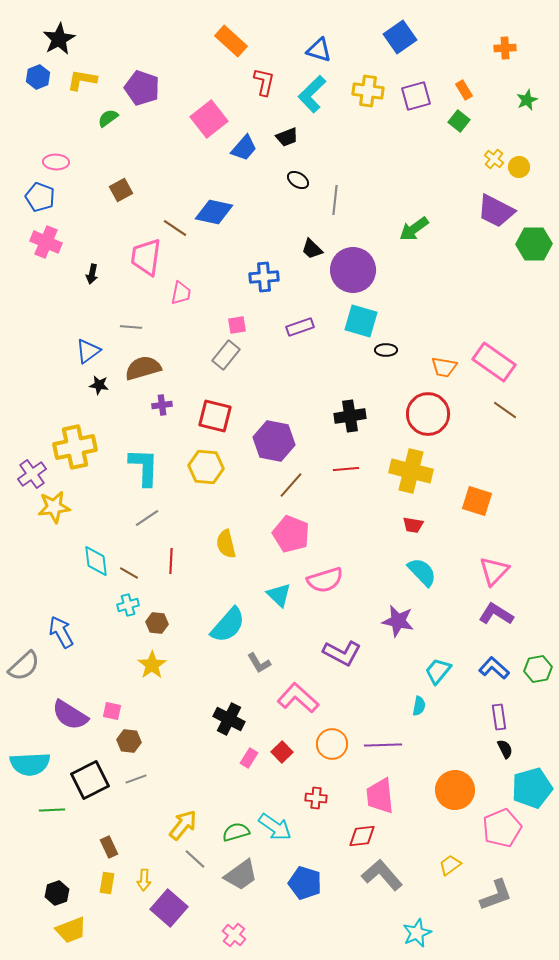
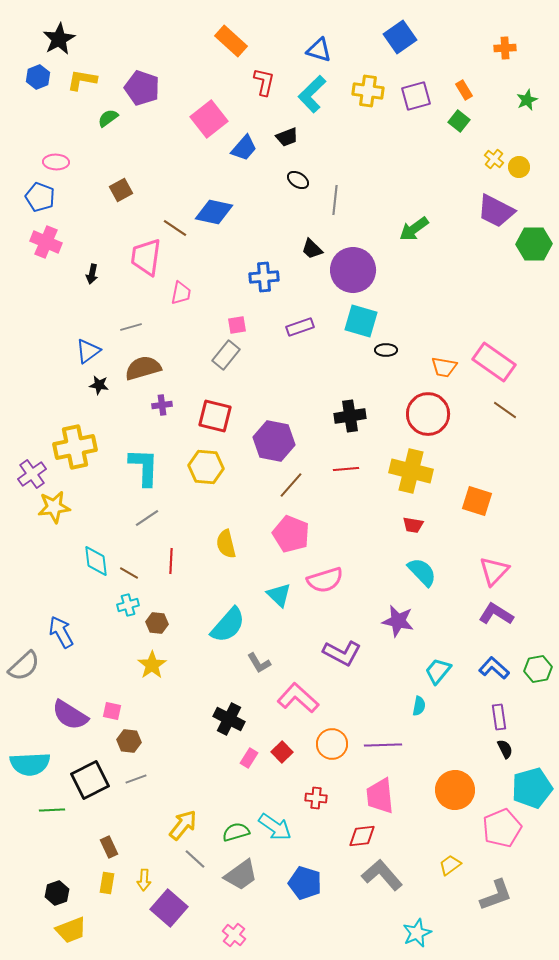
gray line at (131, 327): rotated 20 degrees counterclockwise
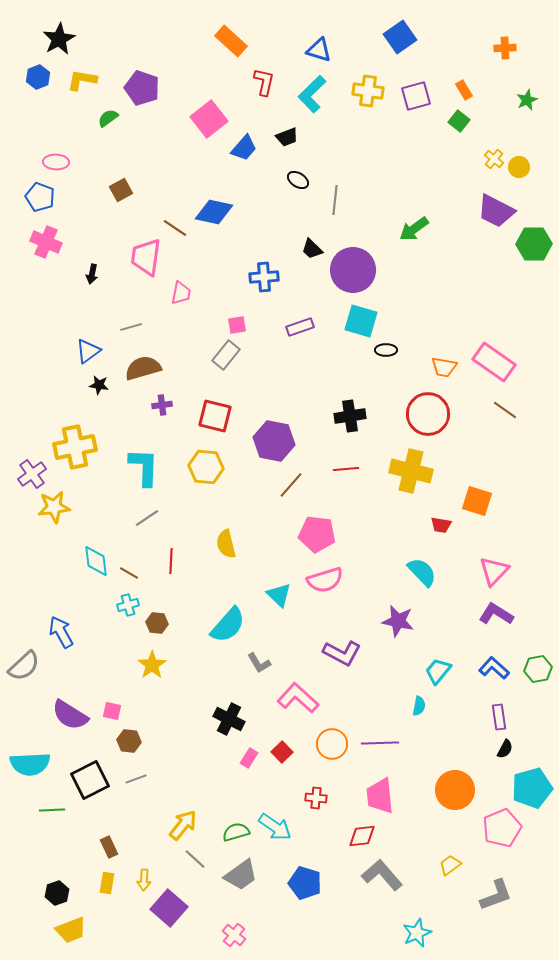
red trapezoid at (413, 525): moved 28 px right
pink pentagon at (291, 534): moved 26 px right; rotated 15 degrees counterclockwise
purple line at (383, 745): moved 3 px left, 2 px up
black semicircle at (505, 749): rotated 54 degrees clockwise
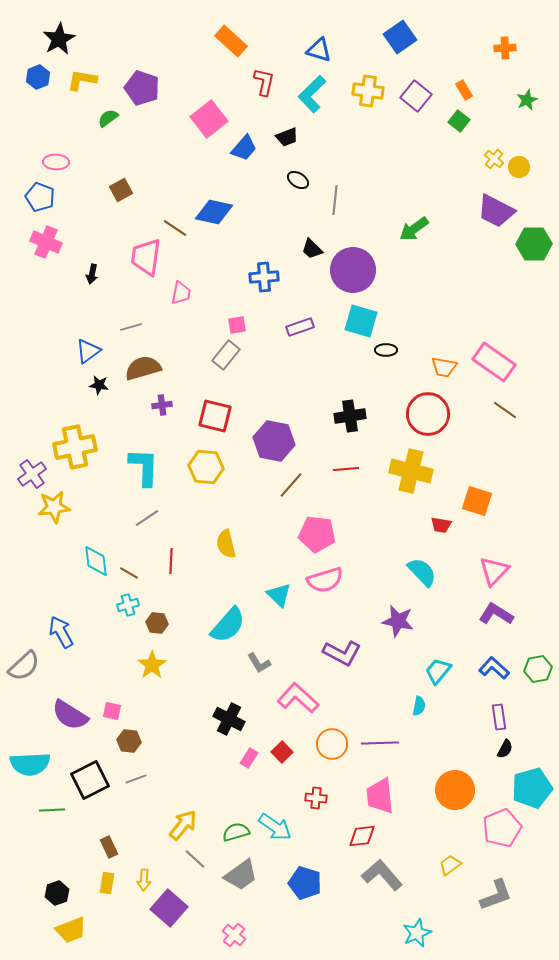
purple square at (416, 96): rotated 36 degrees counterclockwise
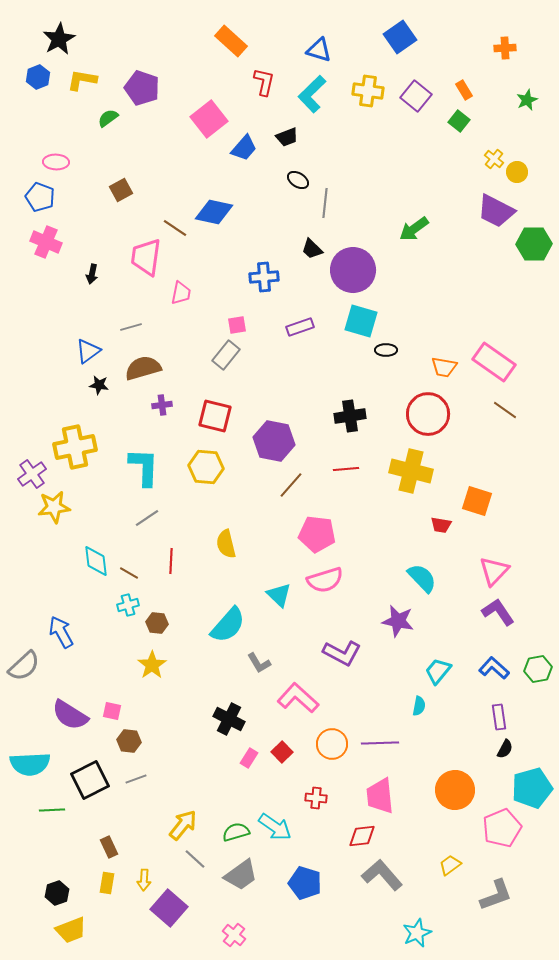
yellow circle at (519, 167): moved 2 px left, 5 px down
gray line at (335, 200): moved 10 px left, 3 px down
cyan semicircle at (422, 572): moved 6 px down
purple L-shape at (496, 614): moved 2 px right, 2 px up; rotated 24 degrees clockwise
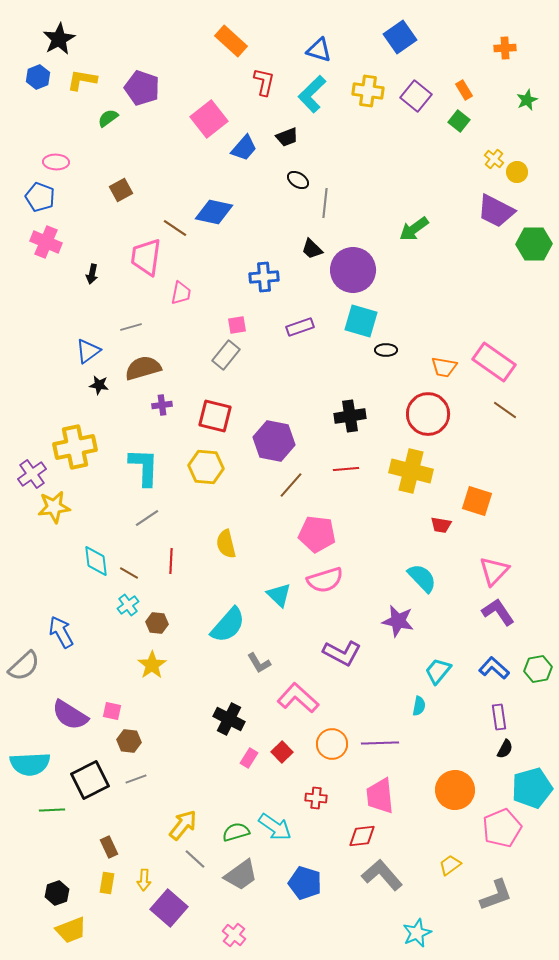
cyan cross at (128, 605): rotated 20 degrees counterclockwise
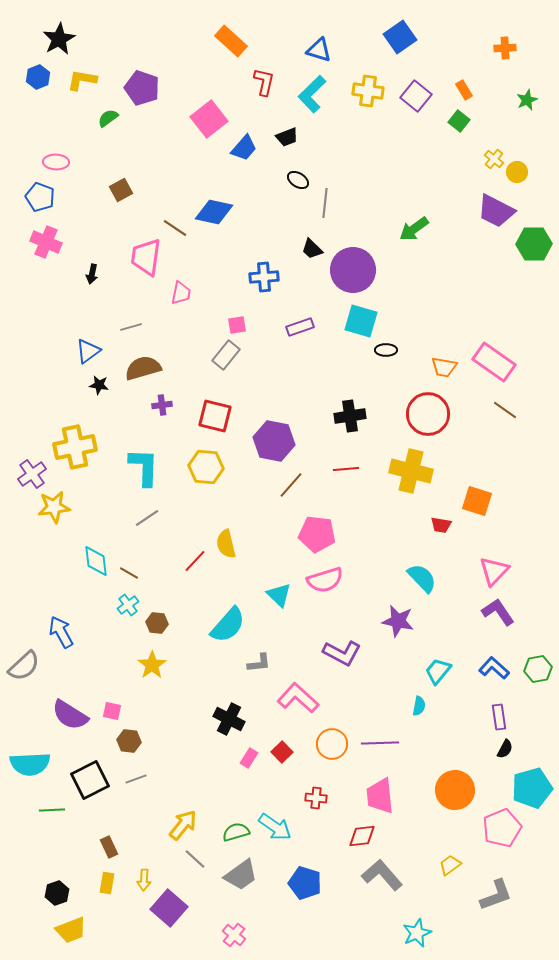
red line at (171, 561): moved 24 px right; rotated 40 degrees clockwise
gray L-shape at (259, 663): rotated 65 degrees counterclockwise
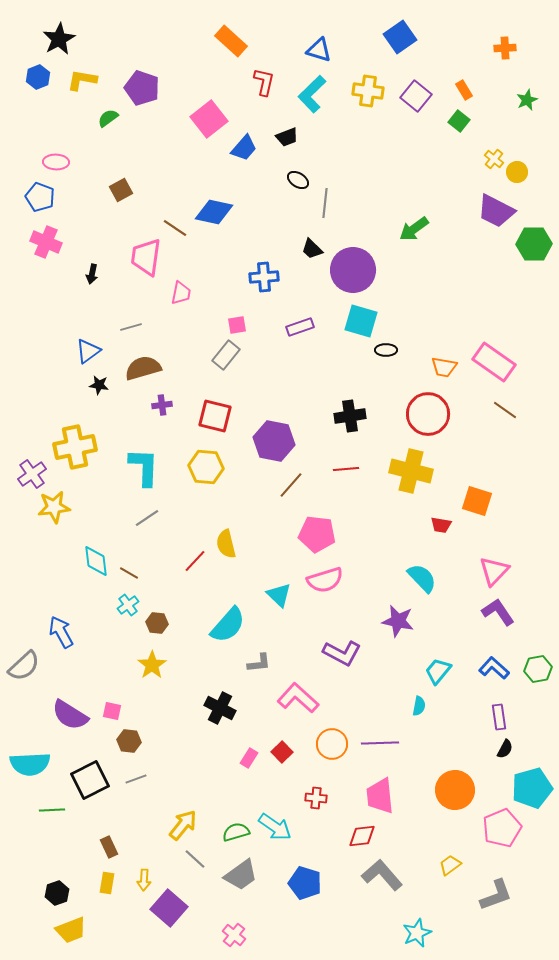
black cross at (229, 719): moved 9 px left, 11 px up
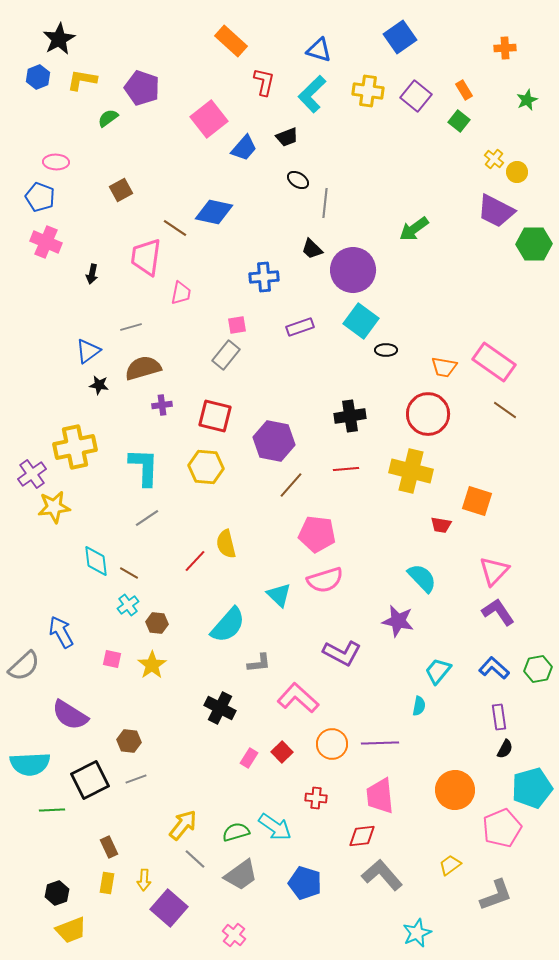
cyan square at (361, 321): rotated 20 degrees clockwise
pink square at (112, 711): moved 52 px up
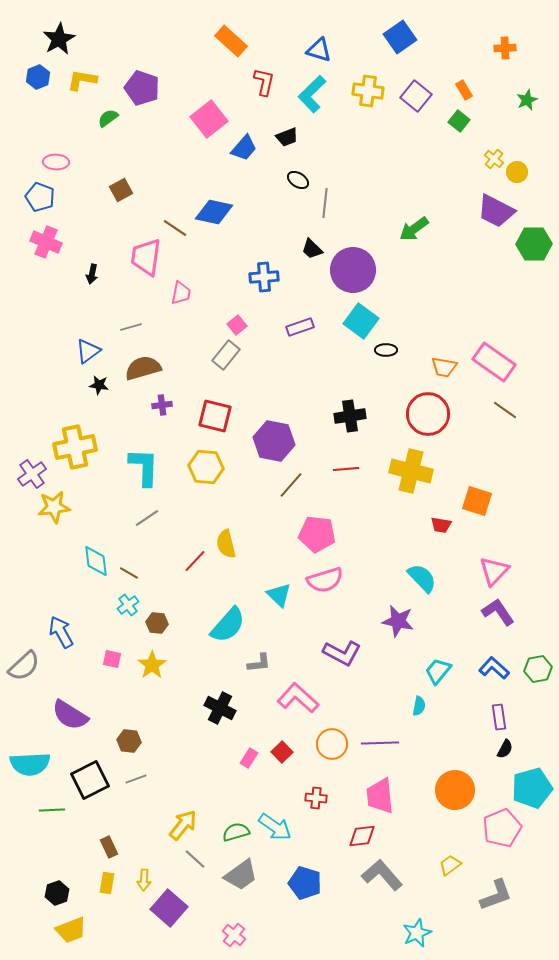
pink square at (237, 325): rotated 30 degrees counterclockwise
